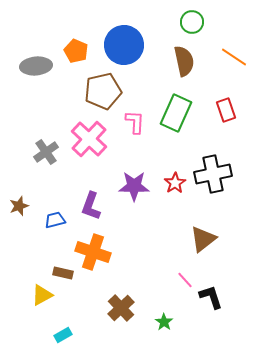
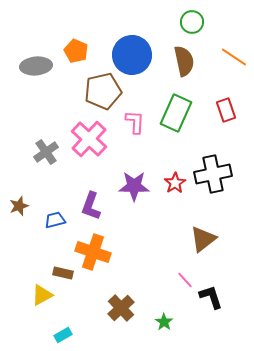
blue circle: moved 8 px right, 10 px down
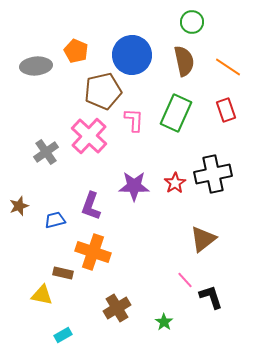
orange line: moved 6 px left, 10 px down
pink L-shape: moved 1 px left, 2 px up
pink cross: moved 3 px up
yellow triangle: rotated 40 degrees clockwise
brown cross: moved 4 px left; rotated 12 degrees clockwise
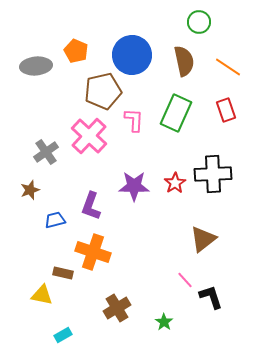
green circle: moved 7 px right
black cross: rotated 9 degrees clockwise
brown star: moved 11 px right, 16 px up
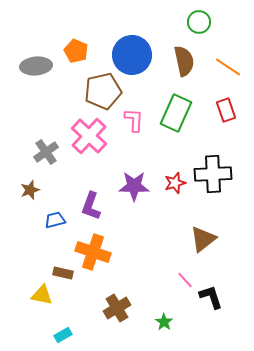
red star: rotated 15 degrees clockwise
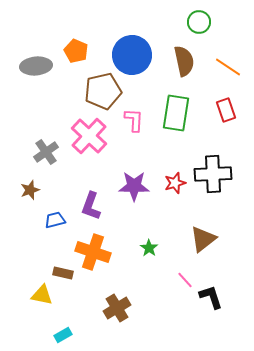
green rectangle: rotated 15 degrees counterclockwise
green star: moved 15 px left, 74 px up
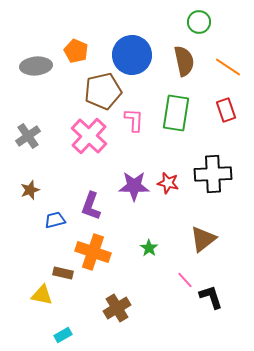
gray cross: moved 18 px left, 16 px up
red star: moved 7 px left; rotated 30 degrees clockwise
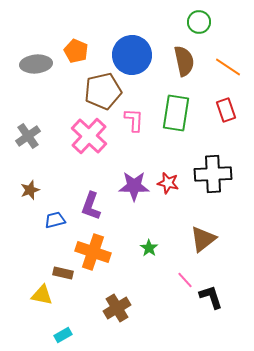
gray ellipse: moved 2 px up
